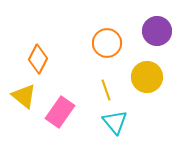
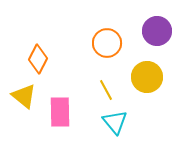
yellow line: rotated 10 degrees counterclockwise
pink rectangle: rotated 36 degrees counterclockwise
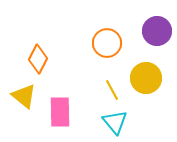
yellow circle: moved 1 px left, 1 px down
yellow line: moved 6 px right
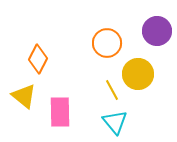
yellow circle: moved 8 px left, 4 px up
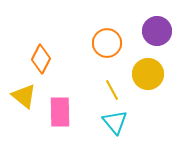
orange diamond: moved 3 px right
yellow circle: moved 10 px right
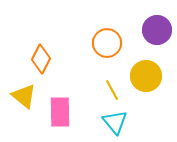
purple circle: moved 1 px up
yellow circle: moved 2 px left, 2 px down
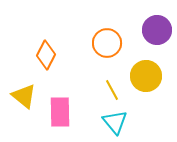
orange diamond: moved 5 px right, 4 px up
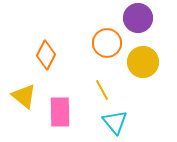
purple circle: moved 19 px left, 12 px up
yellow circle: moved 3 px left, 14 px up
yellow line: moved 10 px left
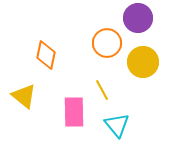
orange diamond: rotated 16 degrees counterclockwise
pink rectangle: moved 14 px right
cyan triangle: moved 2 px right, 3 px down
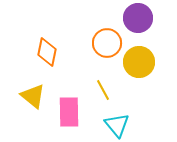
orange diamond: moved 1 px right, 3 px up
yellow circle: moved 4 px left
yellow line: moved 1 px right
yellow triangle: moved 9 px right
pink rectangle: moved 5 px left
